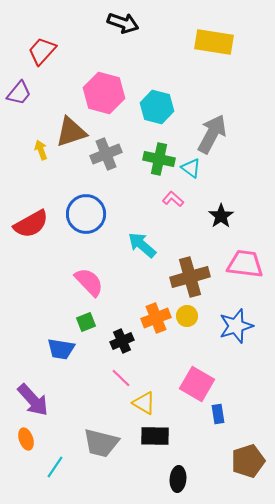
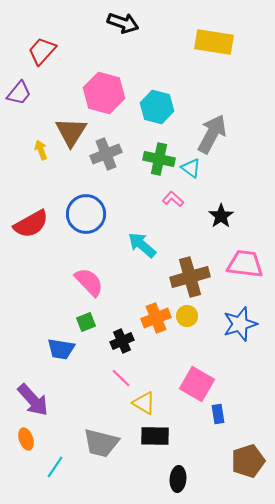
brown triangle: rotated 40 degrees counterclockwise
blue star: moved 4 px right, 2 px up
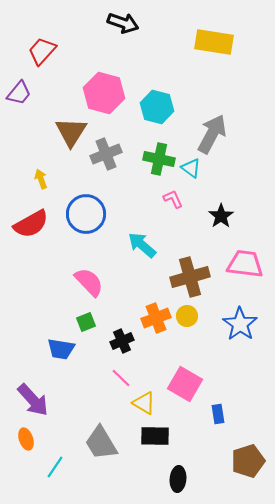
yellow arrow: moved 29 px down
pink L-shape: rotated 25 degrees clockwise
blue star: rotated 20 degrees counterclockwise
pink square: moved 12 px left
gray trapezoid: rotated 45 degrees clockwise
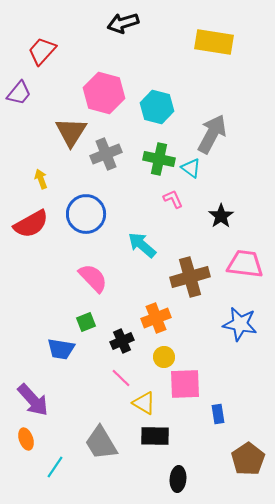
black arrow: rotated 144 degrees clockwise
pink semicircle: moved 4 px right, 4 px up
yellow circle: moved 23 px left, 41 px down
blue star: rotated 24 degrees counterclockwise
pink square: rotated 32 degrees counterclockwise
brown pentagon: moved 2 px up; rotated 16 degrees counterclockwise
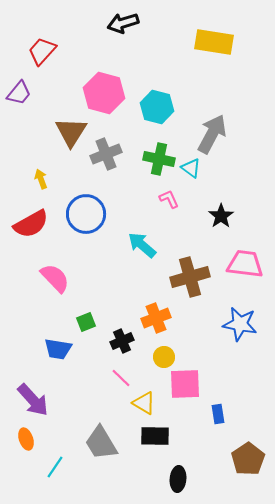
pink L-shape: moved 4 px left
pink semicircle: moved 38 px left
blue trapezoid: moved 3 px left
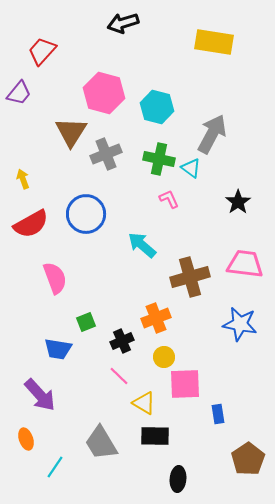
yellow arrow: moved 18 px left
black star: moved 17 px right, 14 px up
pink semicircle: rotated 24 degrees clockwise
pink line: moved 2 px left, 2 px up
purple arrow: moved 7 px right, 5 px up
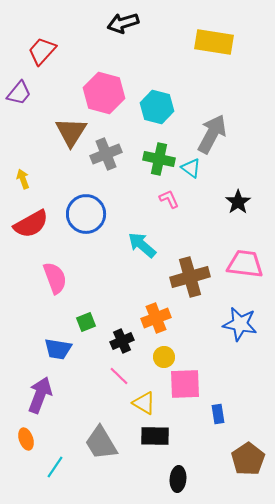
purple arrow: rotated 117 degrees counterclockwise
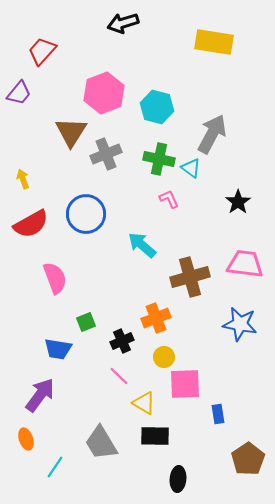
pink hexagon: rotated 24 degrees clockwise
purple arrow: rotated 15 degrees clockwise
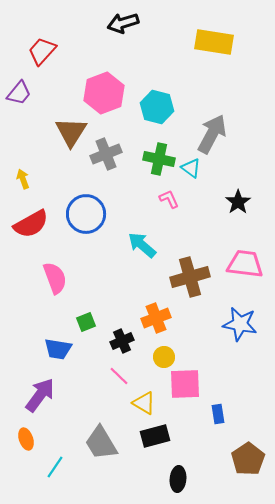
black rectangle: rotated 16 degrees counterclockwise
